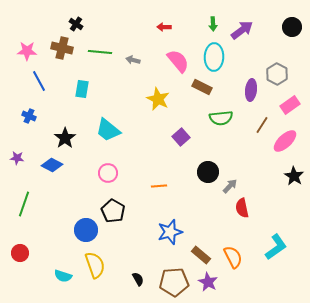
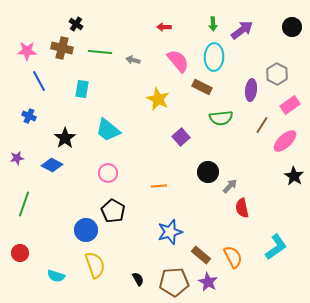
purple star at (17, 158): rotated 16 degrees counterclockwise
cyan semicircle at (63, 276): moved 7 px left
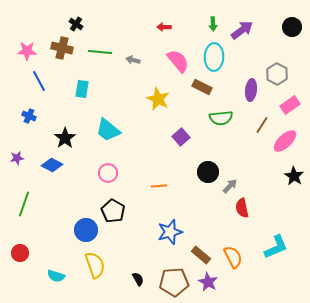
cyan L-shape at (276, 247): rotated 12 degrees clockwise
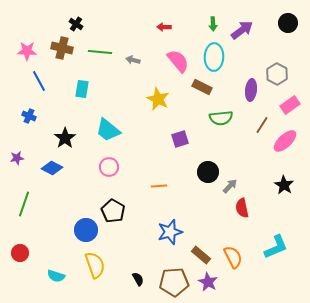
black circle at (292, 27): moved 4 px left, 4 px up
purple square at (181, 137): moved 1 px left, 2 px down; rotated 24 degrees clockwise
blue diamond at (52, 165): moved 3 px down
pink circle at (108, 173): moved 1 px right, 6 px up
black star at (294, 176): moved 10 px left, 9 px down
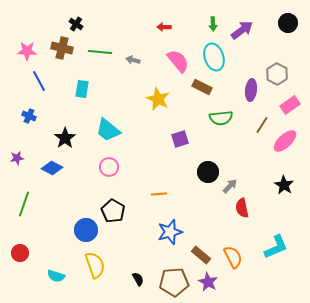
cyan ellipse at (214, 57): rotated 20 degrees counterclockwise
orange line at (159, 186): moved 8 px down
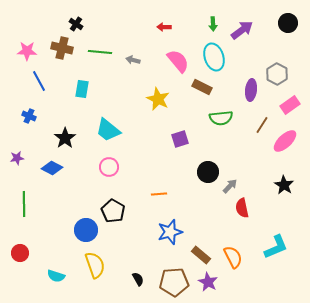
green line at (24, 204): rotated 20 degrees counterclockwise
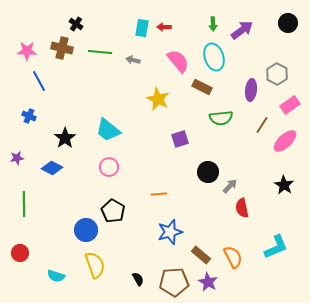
cyan rectangle at (82, 89): moved 60 px right, 61 px up
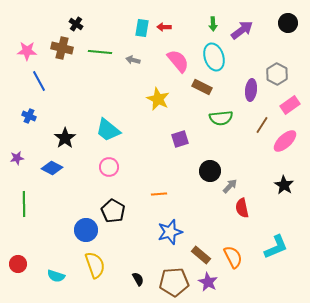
black circle at (208, 172): moved 2 px right, 1 px up
red circle at (20, 253): moved 2 px left, 11 px down
